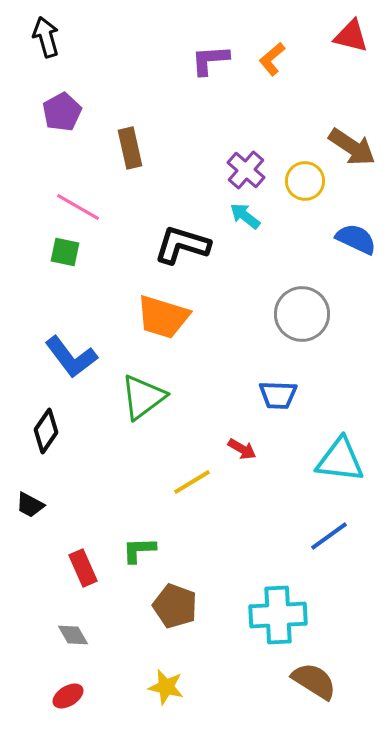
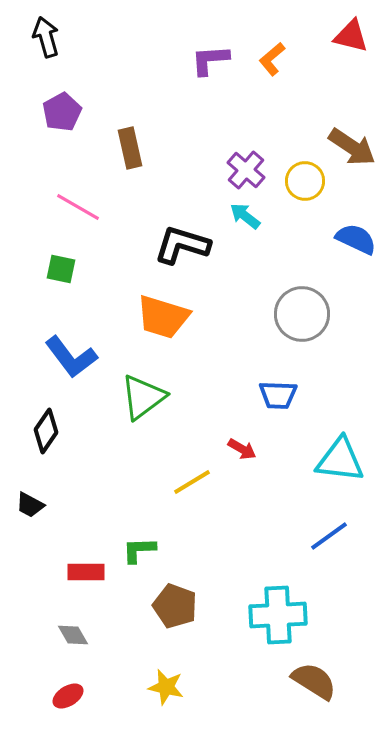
green square: moved 4 px left, 17 px down
red rectangle: moved 3 px right, 4 px down; rotated 66 degrees counterclockwise
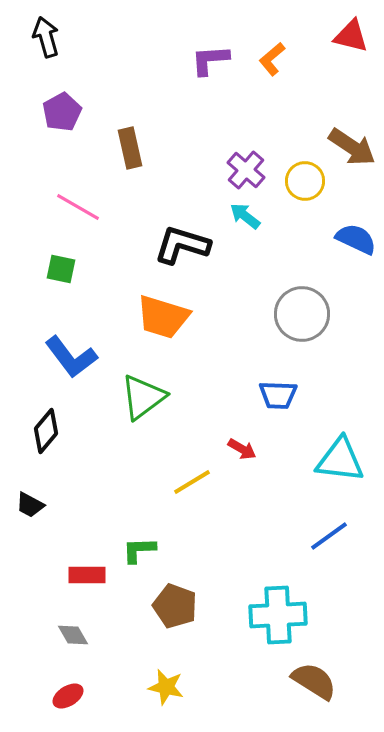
black diamond: rotated 6 degrees clockwise
red rectangle: moved 1 px right, 3 px down
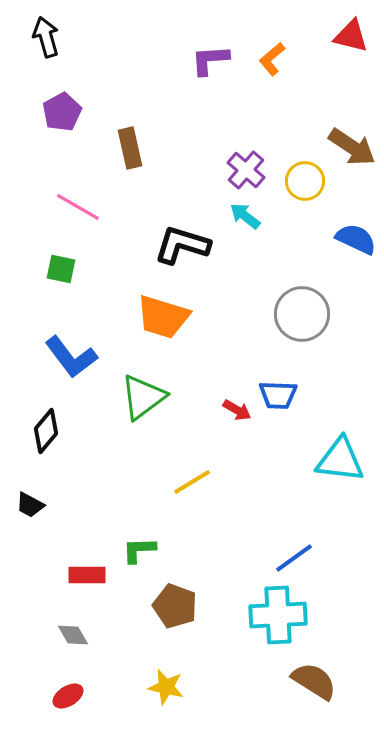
red arrow: moved 5 px left, 39 px up
blue line: moved 35 px left, 22 px down
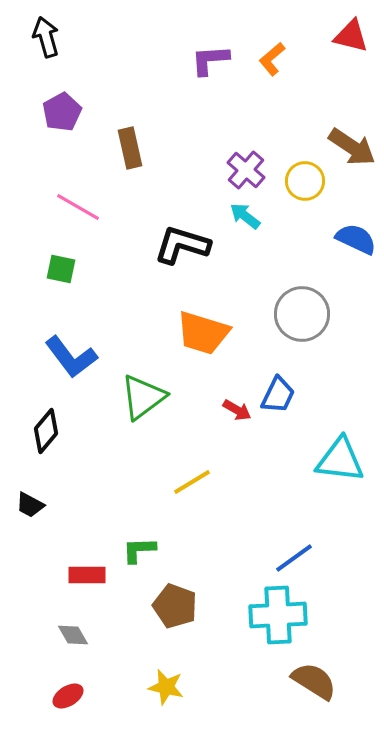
orange trapezoid: moved 40 px right, 16 px down
blue trapezoid: rotated 66 degrees counterclockwise
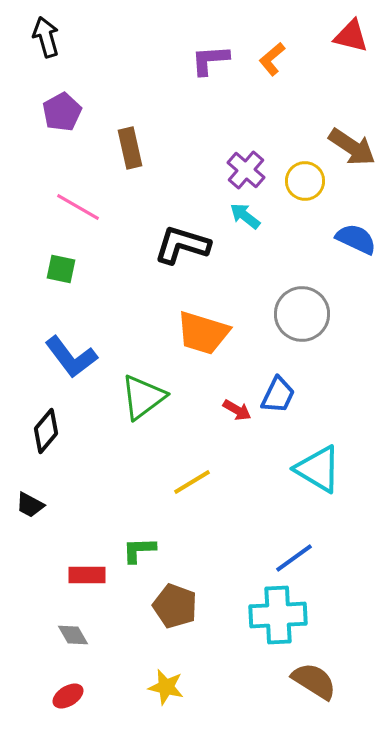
cyan triangle: moved 22 px left, 9 px down; rotated 24 degrees clockwise
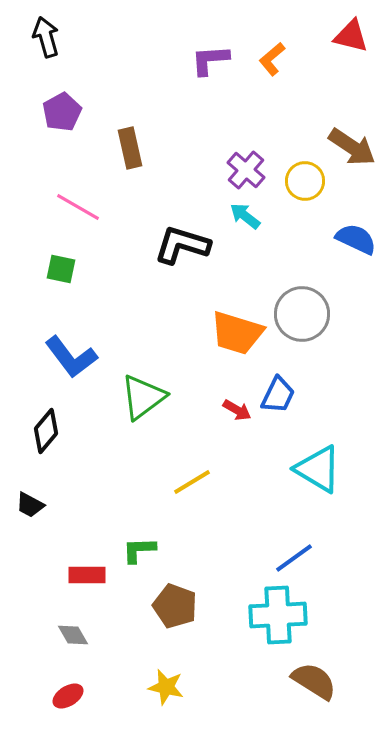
orange trapezoid: moved 34 px right
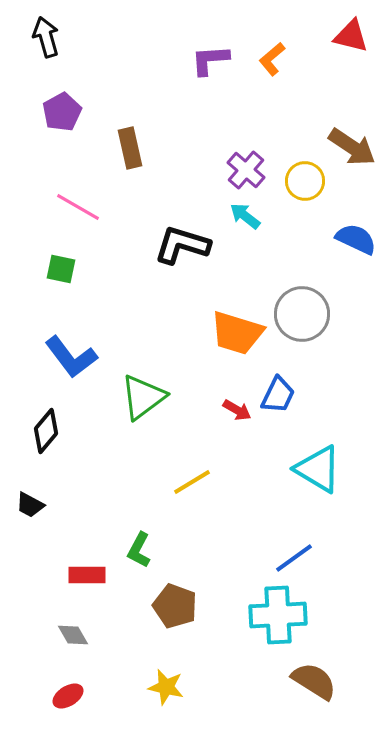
green L-shape: rotated 60 degrees counterclockwise
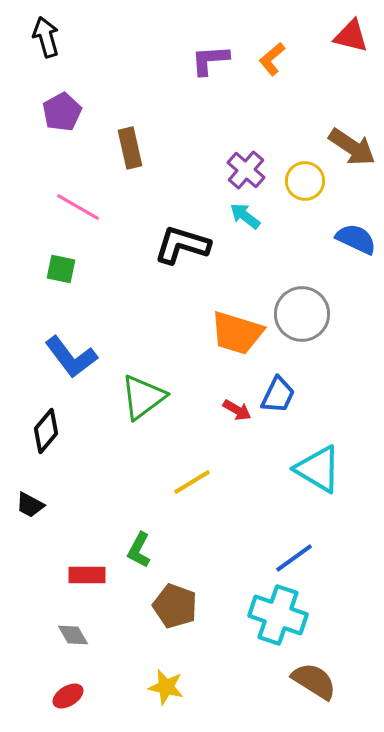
cyan cross: rotated 22 degrees clockwise
